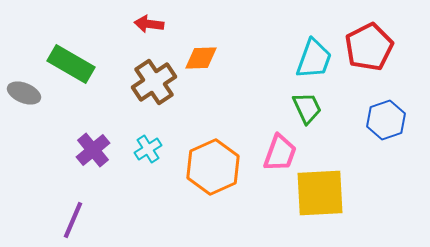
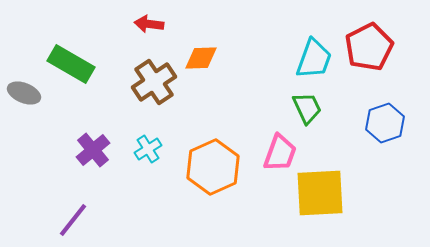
blue hexagon: moved 1 px left, 3 px down
purple line: rotated 15 degrees clockwise
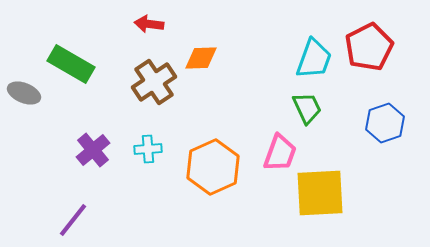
cyan cross: rotated 28 degrees clockwise
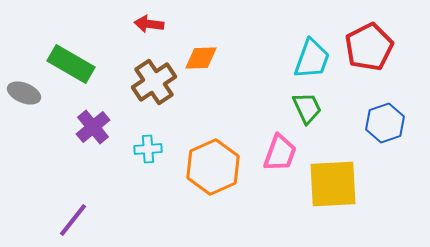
cyan trapezoid: moved 2 px left
purple cross: moved 23 px up
yellow square: moved 13 px right, 9 px up
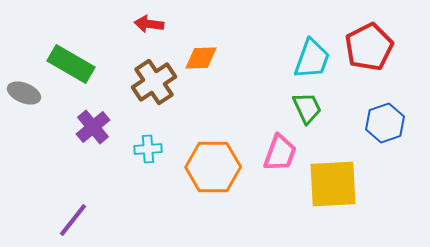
orange hexagon: rotated 24 degrees clockwise
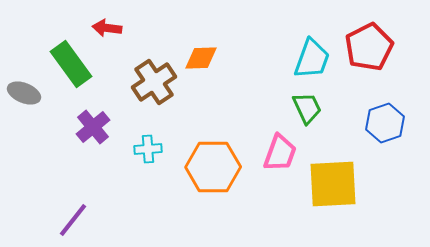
red arrow: moved 42 px left, 4 px down
green rectangle: rotated 24 degrees clockwise
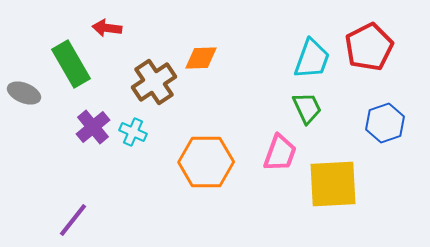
green rectangle: rotated 6 degrees clockwise
cyan cross: moved 15 px left, 17 px up; rotated 28 degrees clockwise
orange hexagon: moved 7 px left, 5 px up
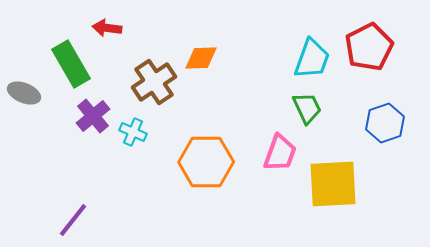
purple cross: moved 11 px up
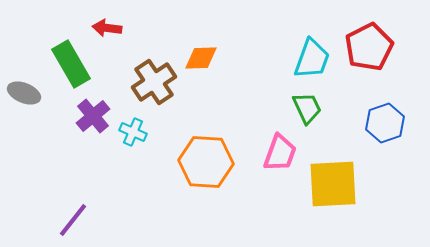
orange hexagon: rotated 4 degrees clockwise
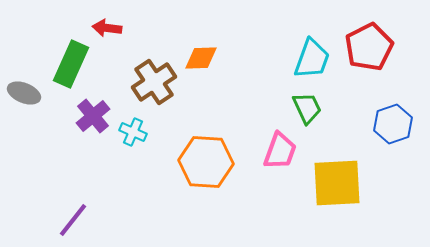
green rectangle: rotated 54 degrees clockwise
blue hexagon: moved 8 px right, 1 px down
pink trapezoid: moved 2 px up
yellow square: moved 4 px right, 1 px up
